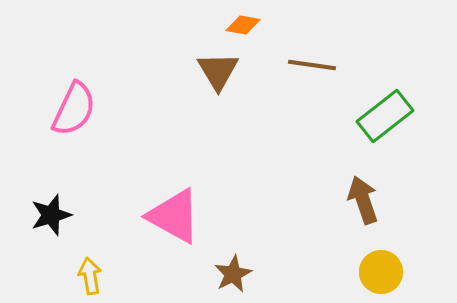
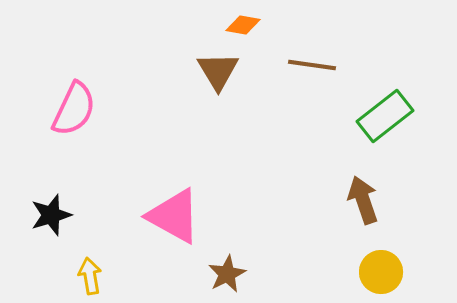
brown star: moved 6 px left
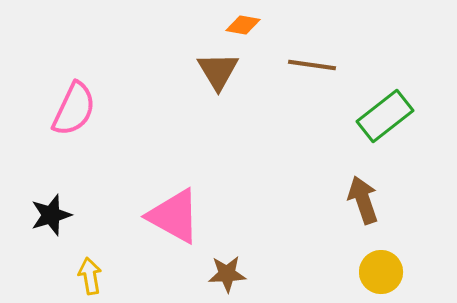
brown star: rotated 24 degrees clockwise
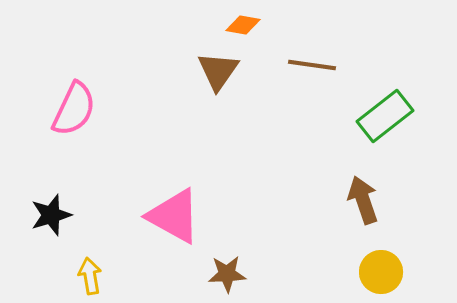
brown triangle: rotated 6 degrees clockwise
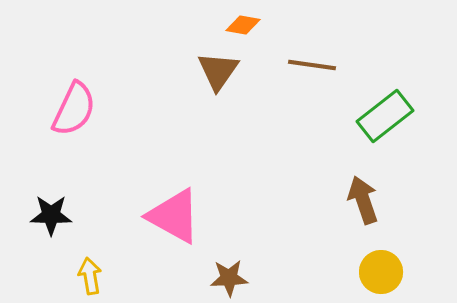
black star: rotated 18 degrees clockwise
brown star: moved 2 px right, 4 px down
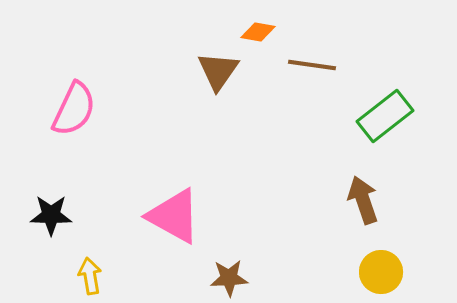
orange diamond: moved 15 px right, 7 px down
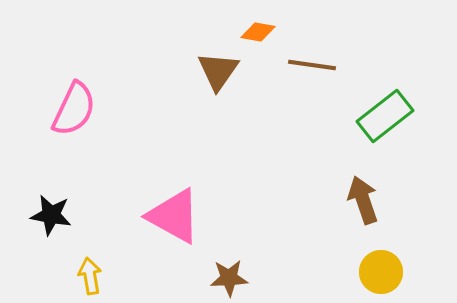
black star: rotated 9 degrees clockwise
